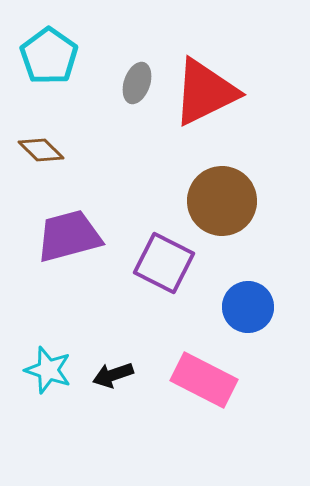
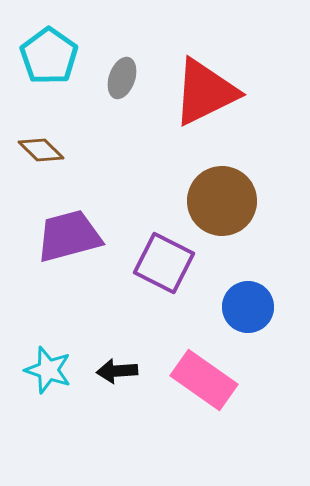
gray ellipse: moved 15 px left, 5 px up
black arrow: moved 4 px right, 4 px up; rotated 15 degrees clockwise
pink rectangle: rotated 8 degrees clockwise
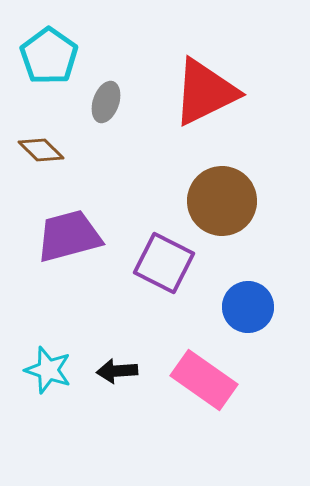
gray ellipse: moved 16 px left, 24 px down
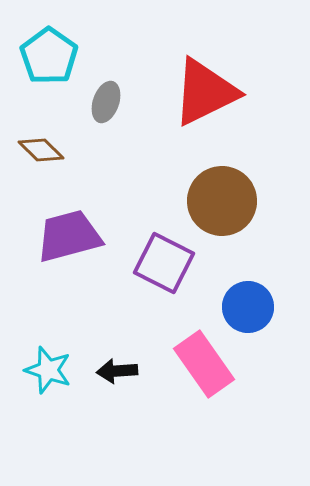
pink rectangle: moved 16 px up; rotated 20 degrees clockwise
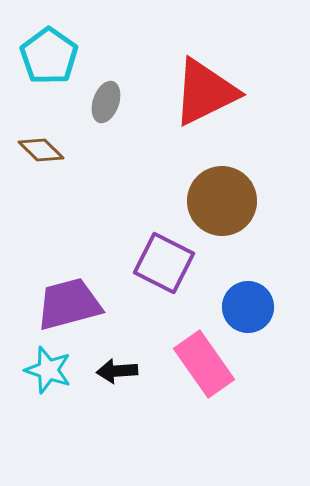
purple trapezoid: moved 68 px down
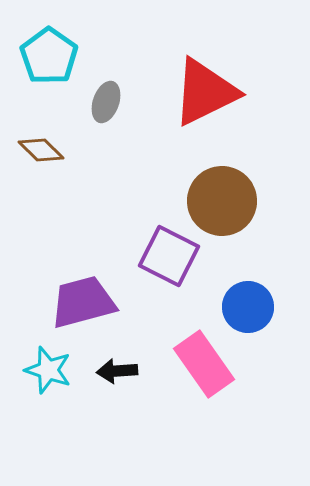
purple square: moved 5 px right, 7 px up
purple trapezoid: moved 14 px right, 2 px up
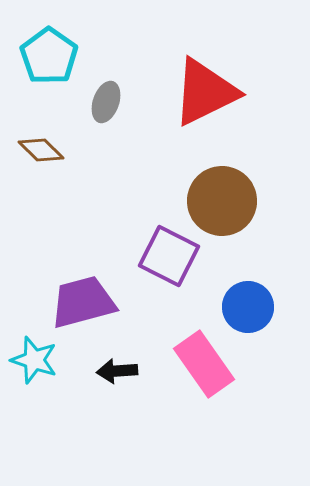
cyan star: moved 14 px left, 10 px up
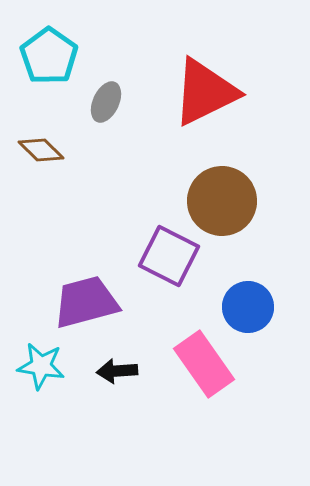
gray ellipse: rotated 6 degrees clockwise
purple trapezoid: moved 3 px right
cyan star: moved 7 px right, 6 px down; rotated 9 degrees counterclockwise
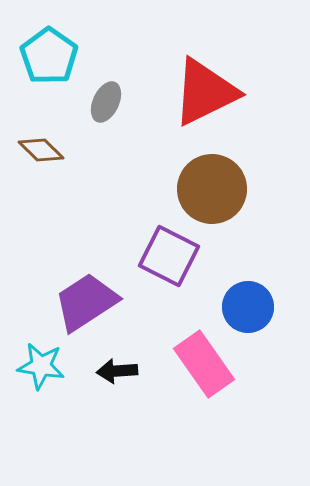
brown circle: moved 10 px left, 12 px up
purple trapezoid: rotated 18 degrees counterclockwise
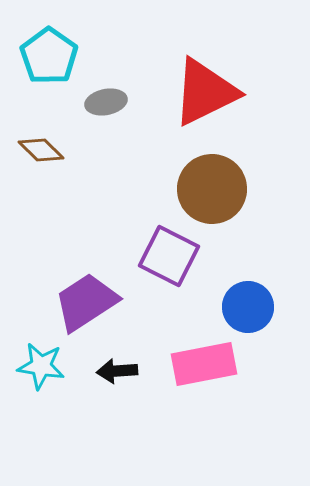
gray ellipse: rotated 54 degrees clockwise
pink rectangle: rotated 66 degrees counterclockwise
